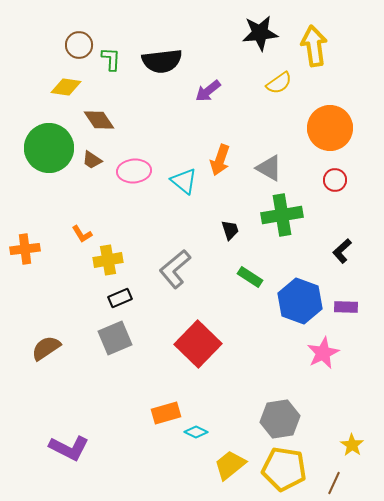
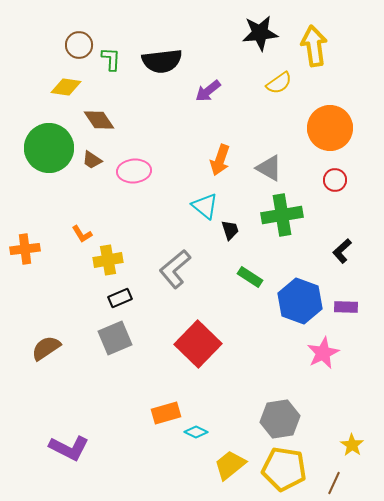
cyan triangle: moved 21 px right, 25 px down
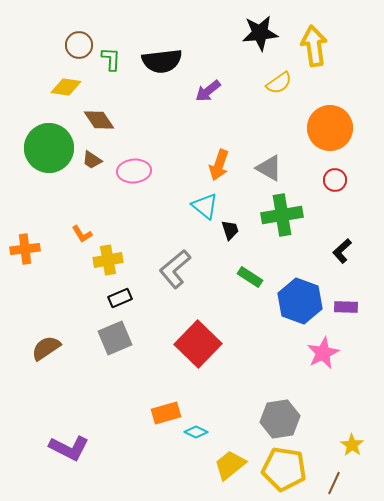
orange arrow: moved 1 px left, 5 px down
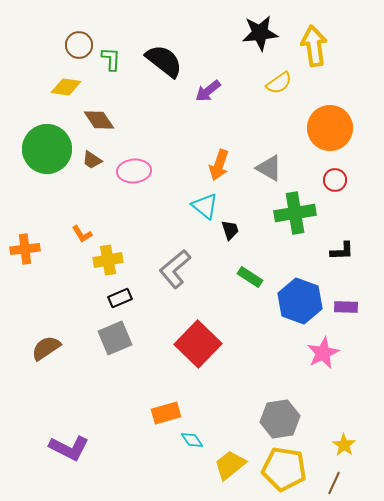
black semicircle: moved 2 px right; rotated 135 degrees counterclockwise
green circle: moved 2 px left, 1 px down
green cross: moved 13 px right, 2 px up
black L-shape: rotated 140 degrees counterclockwise
cyan diamond: moved 4 px left, 8 px down; rotated 30 degrees clockwise
yellow star: moved 8 px left
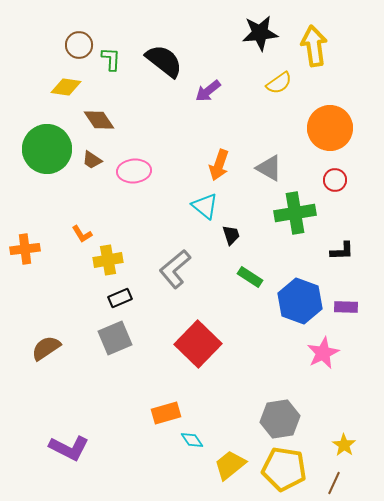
black trapezoid: moved 1 px right, 5 px down
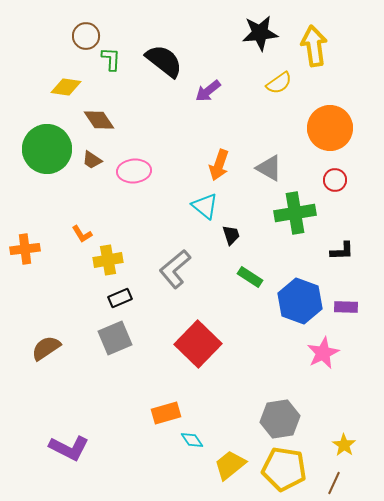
brown circle: moved 7 px right, 9 px up
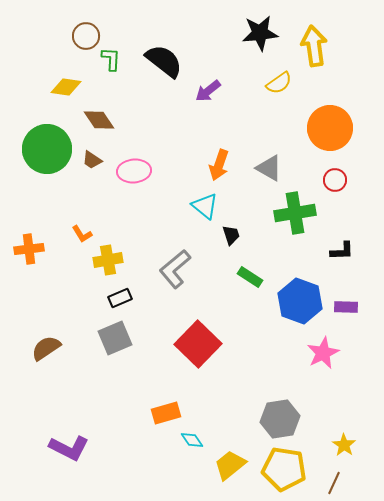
orange cross: moved 4 px right
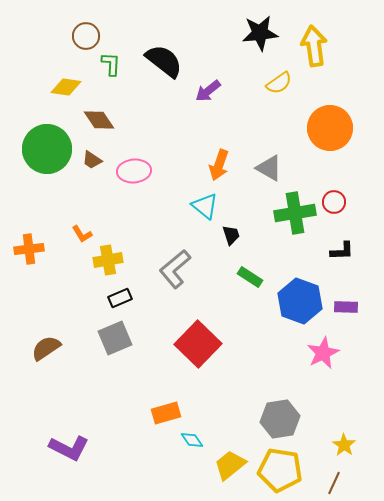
green L-shape: moved 5 px down
red circle: moved 1 px left, 22 px down
yellow pentagon: moved 4 px left, 1 px down
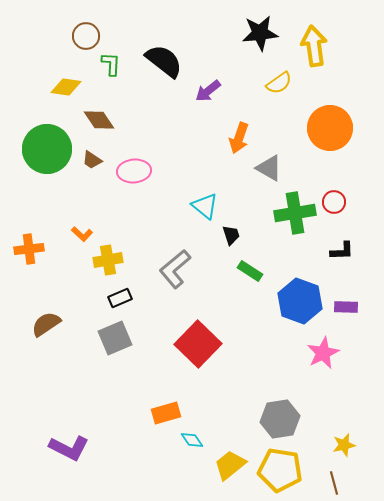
orange arrow: moved 20 px right, 27 px up
orange L-shape: rotated 15 degrees counterclockwise
green rectangle: moved 6 px up
brown semicircle: moved 24 px up
yellow star: rotated 25 degrees clockwise
brown line: rotated 40 degrees counterclockwise
